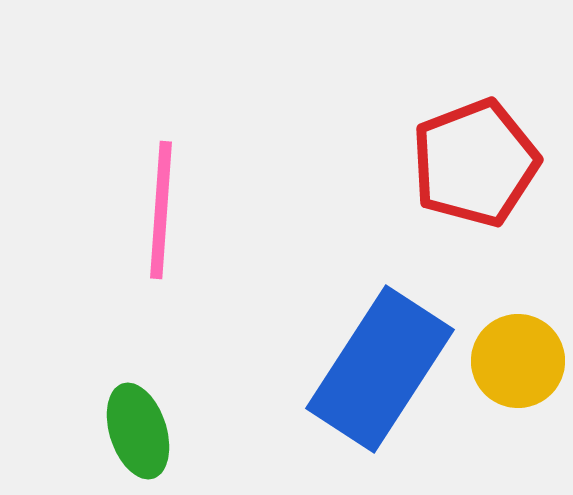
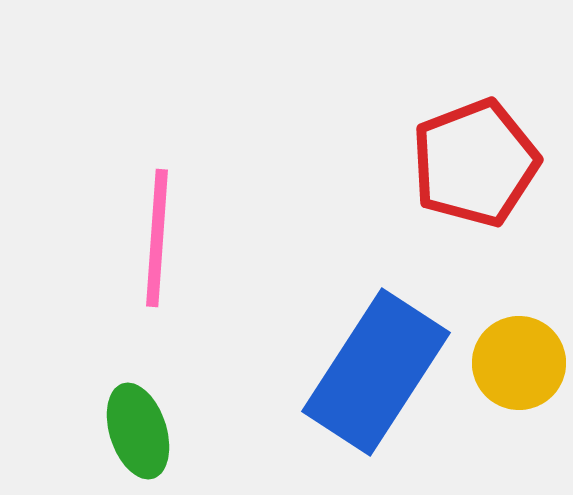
pink line: moved 4 px left, 28 px down
yellow circle: moved 1 px right, 2 px down
blue rectangle: moved 4 px left, 3 px down
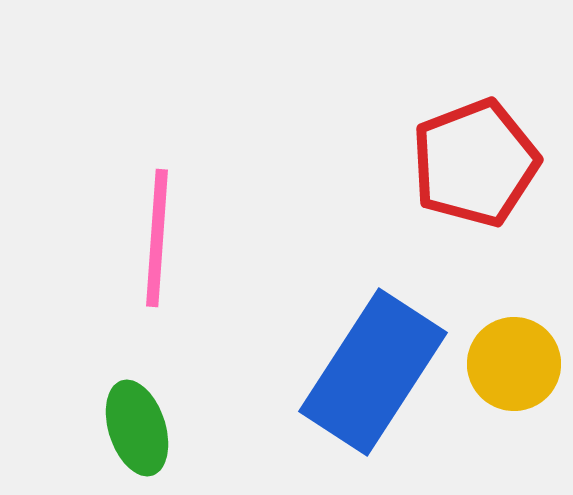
yellow circle: moved 5 px left, 1 px down
blue rectangle: moved 3 px left
green ellipse: moved 1 px left, 3 px up
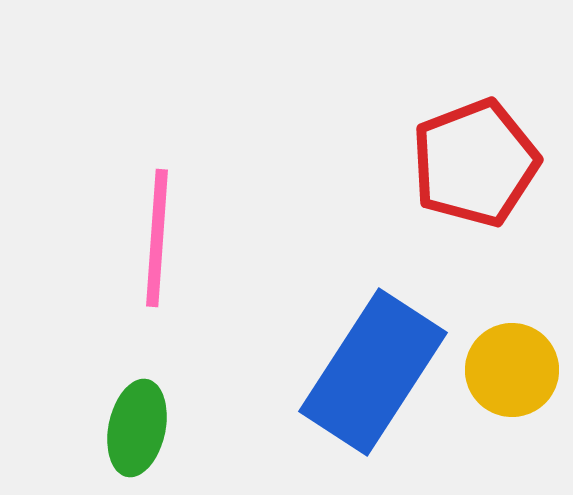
yellow circle: moved 2 px left, 6 px down
green ellipse: rotated 30 degrees clockwise
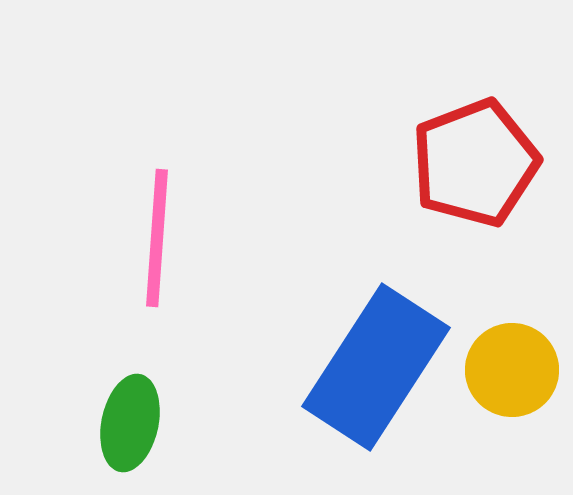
blue rectangle: moved 3 px right, 5 px up
green ellipse: moved 7 px left, 5 px up
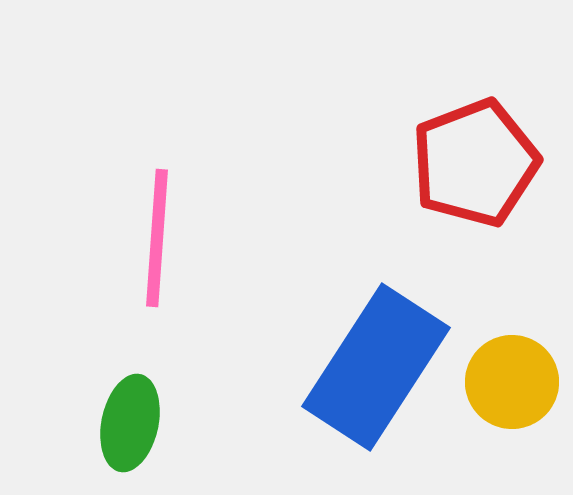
yellow circle: moved 12 px down
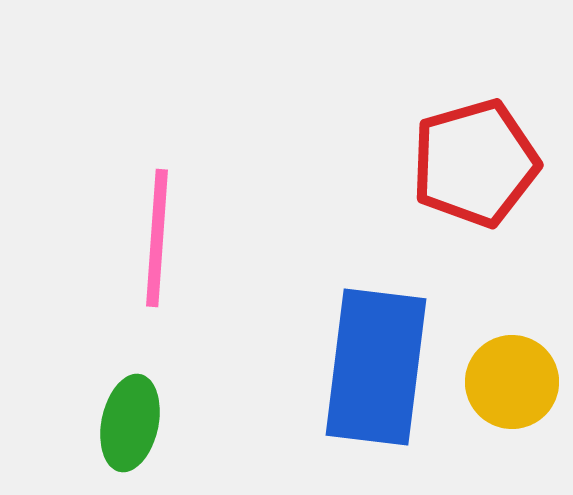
red pentagon: rotated 5 degrees clockwise
blue rectangle: rotated 26 degrees counterclockwise
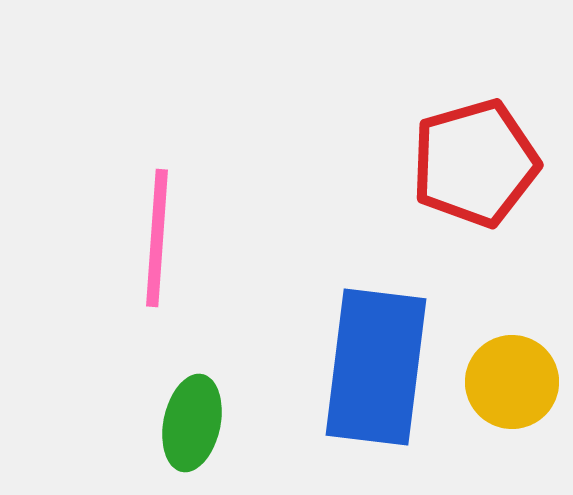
green ellipse: moved 62 px right
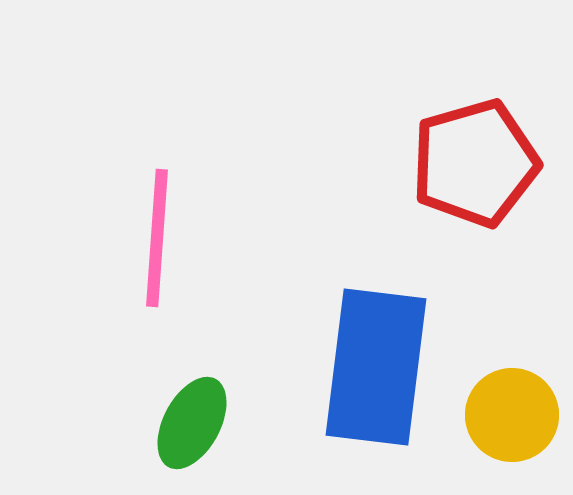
yellow circle: moved 33 px down
green ellipse: rotated 16 degrees clockwise
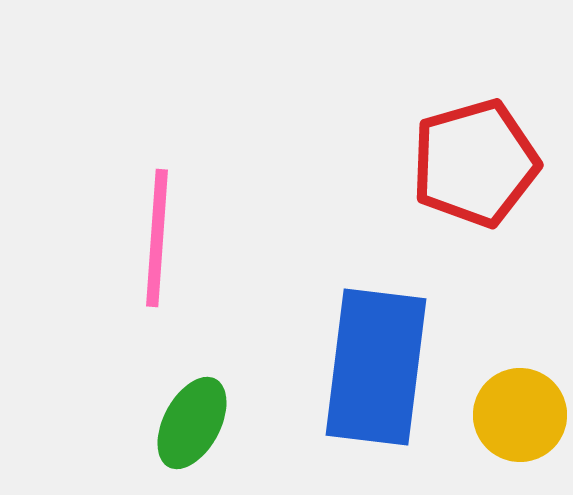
yellow circle: moved 8 px right
